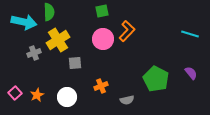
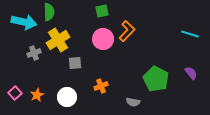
gray semicircle: moved 6 px right, 2 px down; rotated 24 degrees clockwise
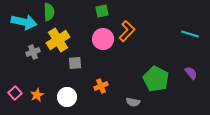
gray cross: moved 1 px left, 1 px up
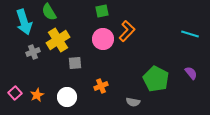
green semicircle: rotated 150 degrees clockwise
cyan arrow: rotated 60 degrees clockwise
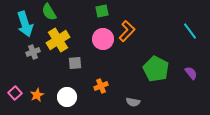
cyan arrow: moved 1 px right, 2 px down
cyan line: moved 3 px up; rotated 36 degrees clockwise
green pentagon: moved 10 px up
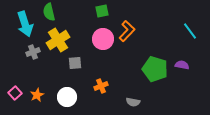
green semicircle: rotated 18 degrees clockwise
green pentagon: moved 1 px left; rotated 10 degrees counterclockwise
purple semicircle: moved 9 px left, 8 px up; rotated 40 degrees counterclockwise
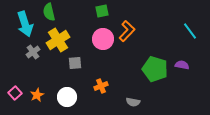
gray cross: rotated 16 degrees counterclockwise
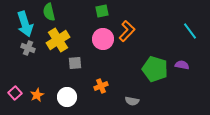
gray cross: moved 5 px left, 4 px up; rotated 32 degrees counterclockwise
gray semicircle: moved 1 px left, 1 px up
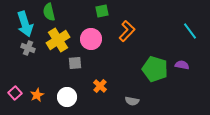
pink circle: moved 12 px left
orange cross: moved 1 px left; rotated 24 degrees counterclockwise
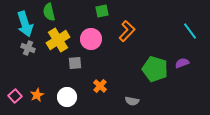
purple semicircle: moved 2 px up; rotated 32 degrees counterclockwise
pink square: moved 3 px down
